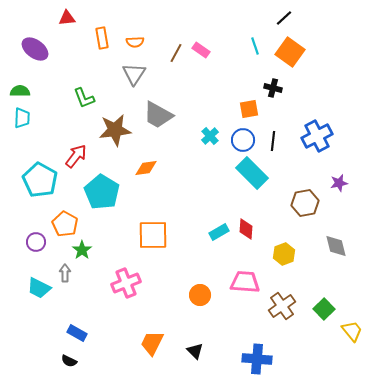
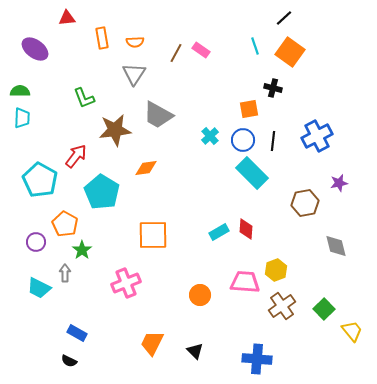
yellow hexagon at (284, 254): moved 8 px left, 16 px down
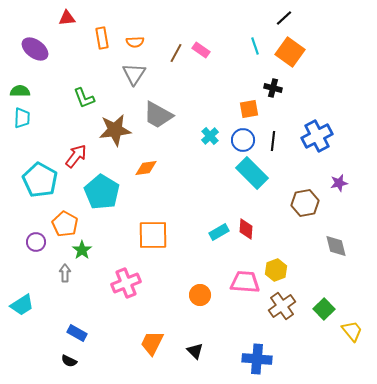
cyan trapezoid at (39, 288): moved 17 px left, 17 px down; rotated 60 degrees counterclockwise
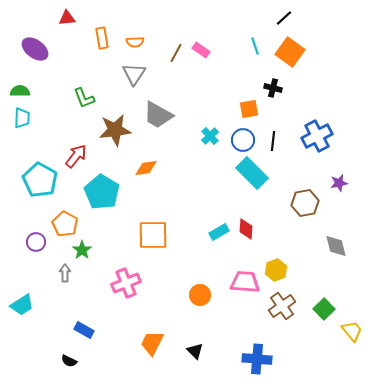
blue rectangle at (77, 333): moved 7 px right, 3 px up
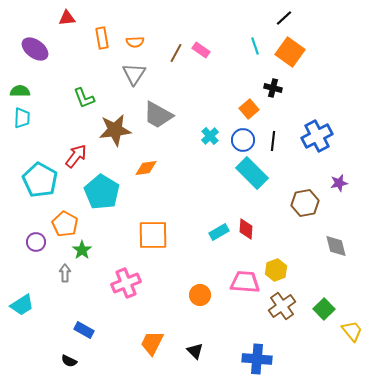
orange square at (249, 109): rotated 30 degrees counterclockwise
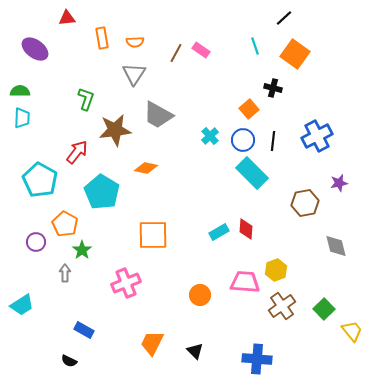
orange square at (290, 52): moved 5 px right, 2 px down
green L-shape at (84, 98): moved 2 px right, 1 px down; rotated 140 degrees counterclockwise
red arrow at (76, 156): moved 1 px right, 4 px up
orange diamond at (146, 168): rotated 20 degrees clockwise
